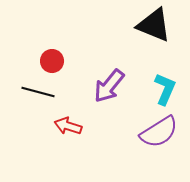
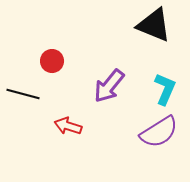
black line: moved 15 px left, 2 px down
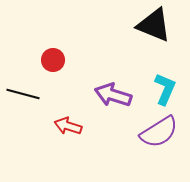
red circle: moved 1 px right, 1 px up
purple arrow: moved 4 px right, 9 px down; rotated 69 degrees clockwise
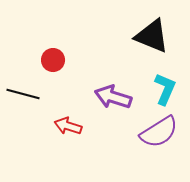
black triangle: moved 2 px left, 11 px down
purple arrow: moved 2 px down
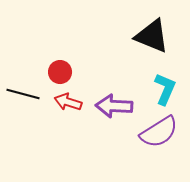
red circle: moved 7 px right, 12 px down
purple arrow: moved 1 px right, 9 px down; rotated 15 degrees counterclockwise
red arrow: moved 24 px up
